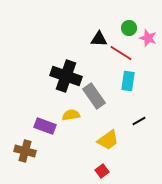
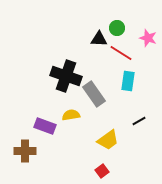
green circle: moved 12 px left
gray rectangle: moved 2 px up
brown cross: rotated 15 degrees counterclockwise
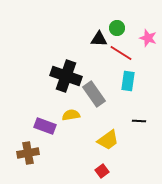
black line: rotated 32 degrees clockwise
brown cross: moved 3 px right, 2 px down; rotated 10 degrees counterclockwise
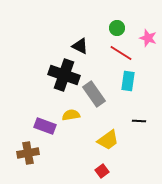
black triangle: moved 19 px left, 7 px down; rotated 24 degrees clockwise
black cross: moved 2 px left, 1 px up
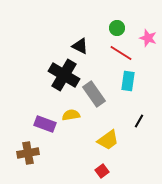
black cross: rotated 12 degrees clockwise
black line: rotated 64 degrees counterclockwise
purple rectangle: moved 2 px up
